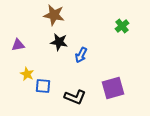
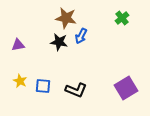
brown star: moved 12 px right, 3 px down
green cross: moved 8 px up
blue arrow: moved 19 px up
yellow star: moved 7 px left, 7 px down
purple square: moved 13 px right; rotated 15 degrees counterclockwise
black L-shape: moved 1 px right, 7 px up
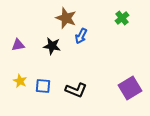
brown star: rotated 10 degrees clockwise
black star: moved 7 px left, 4 px down
purple square: moved 4 px right
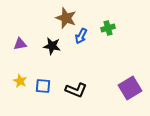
green cross: moved 14 px left, 10 px down; rotated 24 degrees clockwise
purple triangle: moved 2 px right, 1 px up
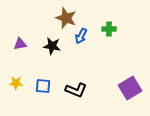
green cross: moved 1 px right, 1 px down; rotated 16 degrees clockwise
yellow star: moved 4 px left, 2 px down; rotated 24 degrees counterclockwise
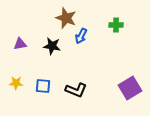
green cross: moved 7 px right, 4 px up
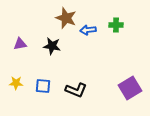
blue arrow: moved 7 px right, 6 px up; rotated 56 degrees clockwise
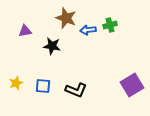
green cross: moved 6 px left; rotated 16 degrees counterclockwise
purple triangle: moved 5 px right, 13 px up
yellow star: rotated 24 degrees counterclockwise
purple square: moved 2 px right, 3 px up
